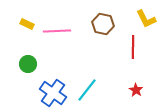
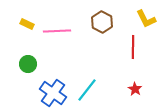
brown hexagon: moved 1 px left, 2 px up; rotated 15 degrees clockwise
red star: moved 1 px left, 1 px up
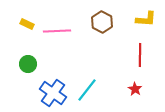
yellow L-shape: rotated 60 degrees counterclockwise
red line: moved 7 px right, 8 px down
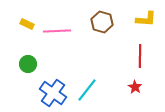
brown hexagon: rotated 10 degrees counterclockwise
red line: moved 1 px down
red star: moved 2 px up
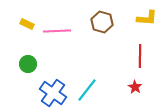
yellow L-shape: moved 1 px right, 1 px up
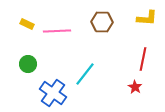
brown hexagon: rotated 15 degrees counterclockwise
red line: moved 3 px right, 3 px down; rotated 10 degrees clockwise
cyan line: moved 2 px left, 16 px up
